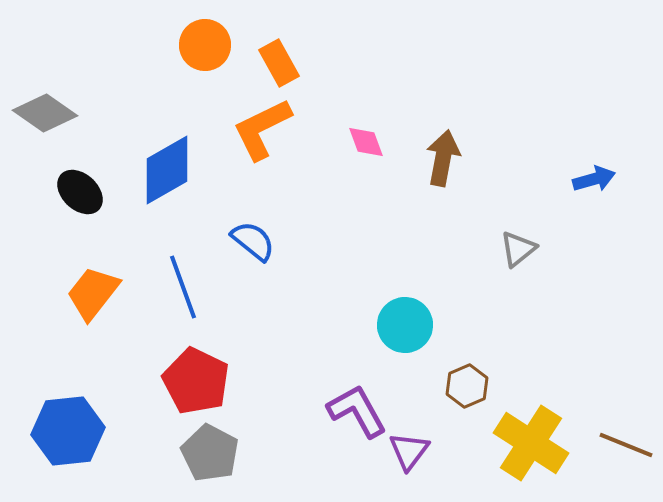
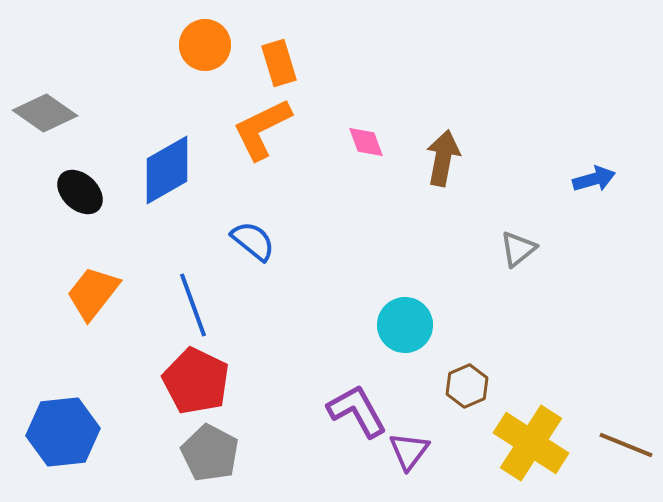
orange rectangle: rotated 12 degrees clockwise
blue line: moved 10 px right, 18 px down
blue hexagon: moved 5 px left, 1 px down
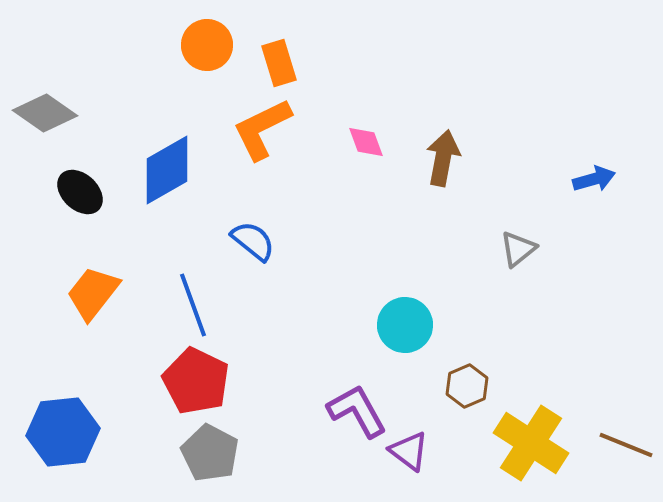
orange circle: moved 2 px right
purple triangle: rotated 30 degrees counterclockwise
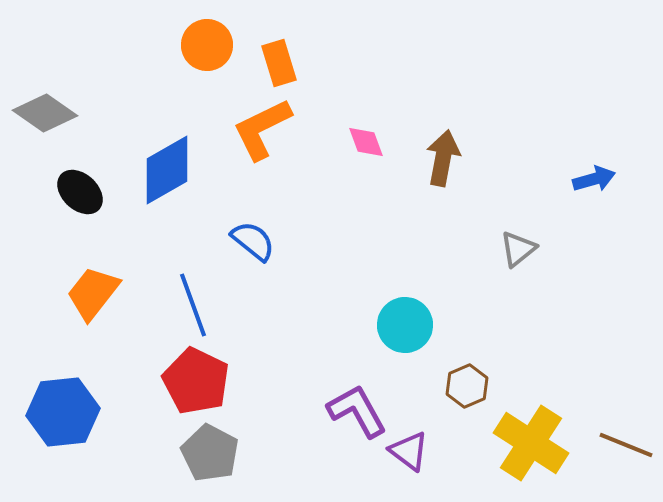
blue hexagon: moved 20 px up
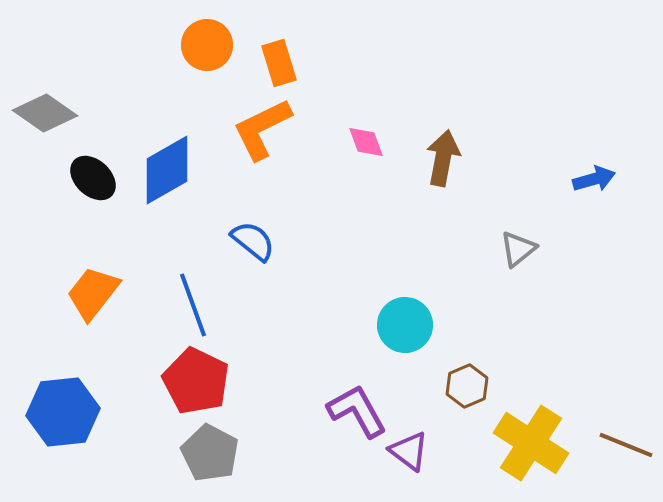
black ellipse: moved 13 px right, 14 px up
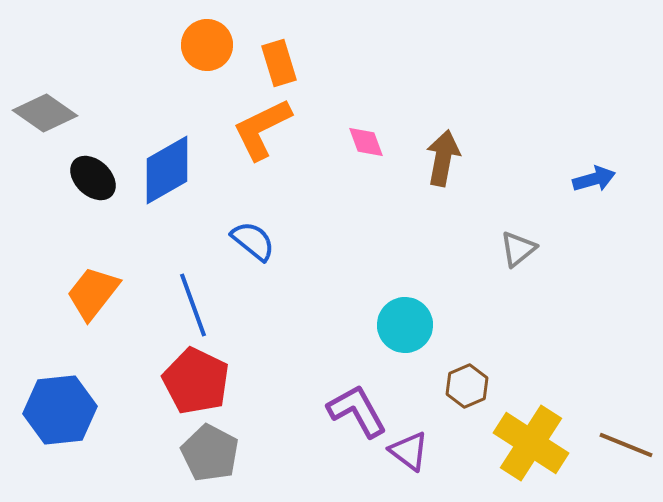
blue hexagon: moved 3 px left, 2 px up
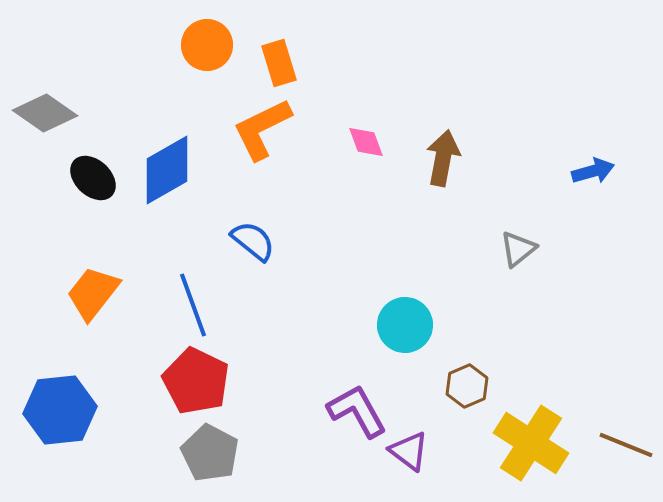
blue arrow: moved 1 px left, 8 px up
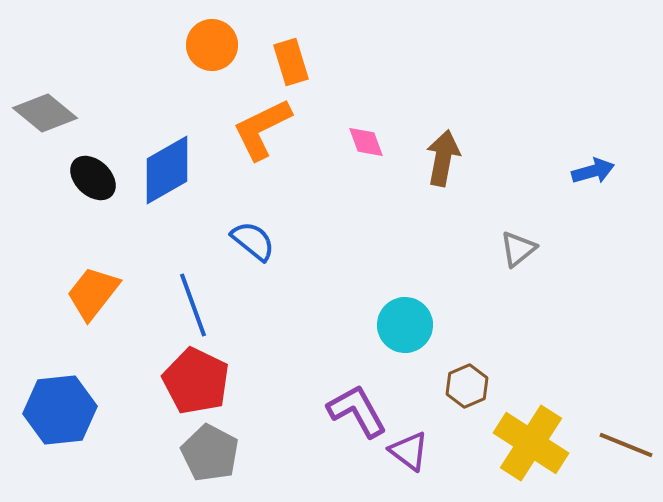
orange circle: moved 5 px right
orange rectangle: moved 12 px right, 1 px up
gray diamond: rotated 4 degrees clockwise
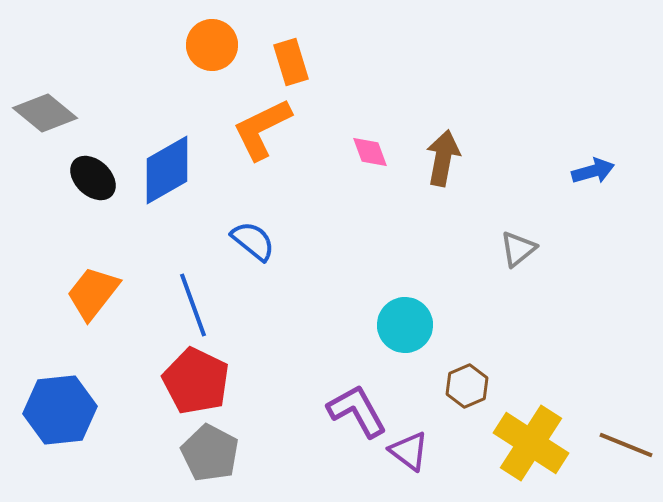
pink diamond: moved 4 px right, 10 px down
